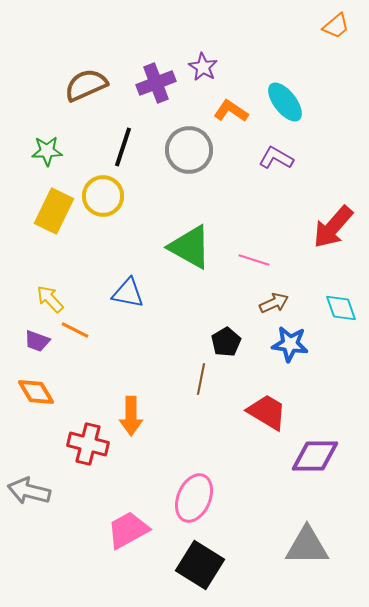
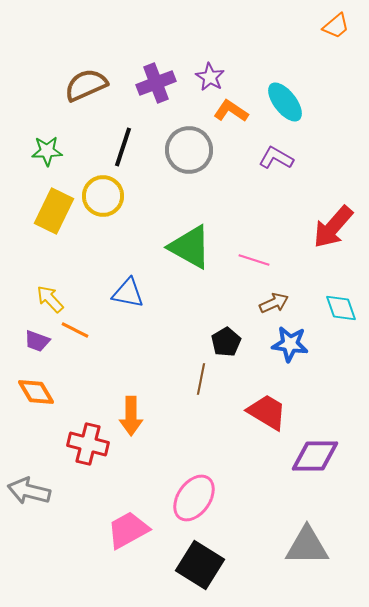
purple star: moved 7 px right, 10 px down
pink ellipse: rotated 12 degrees clockwise
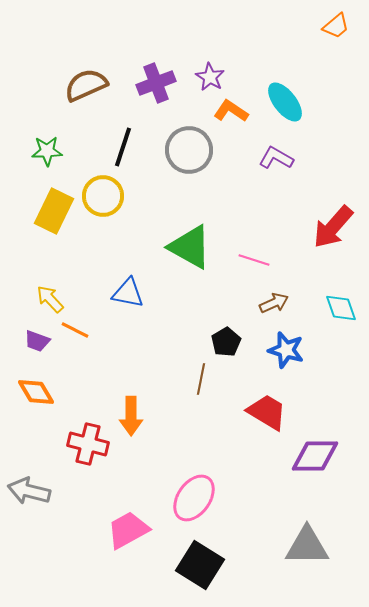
blue star: moved 4 px left, 6 px down; rotated 9 degrees clockwise
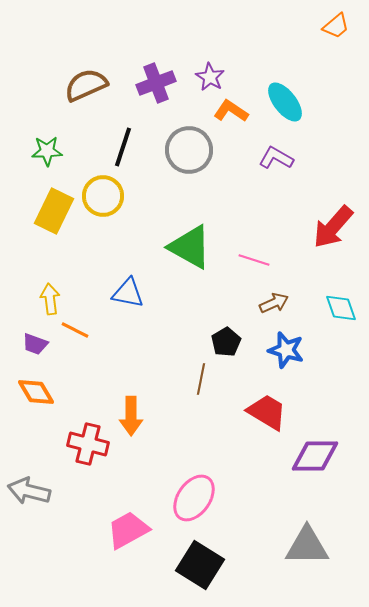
yellow arrow: rotated 36 degrees clockwise
purple trapezoid: moved 2 px left, 3 px down
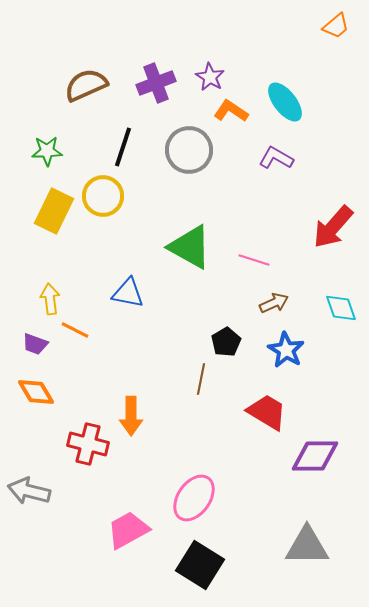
blue star: rotated 15 degrees clockwise
